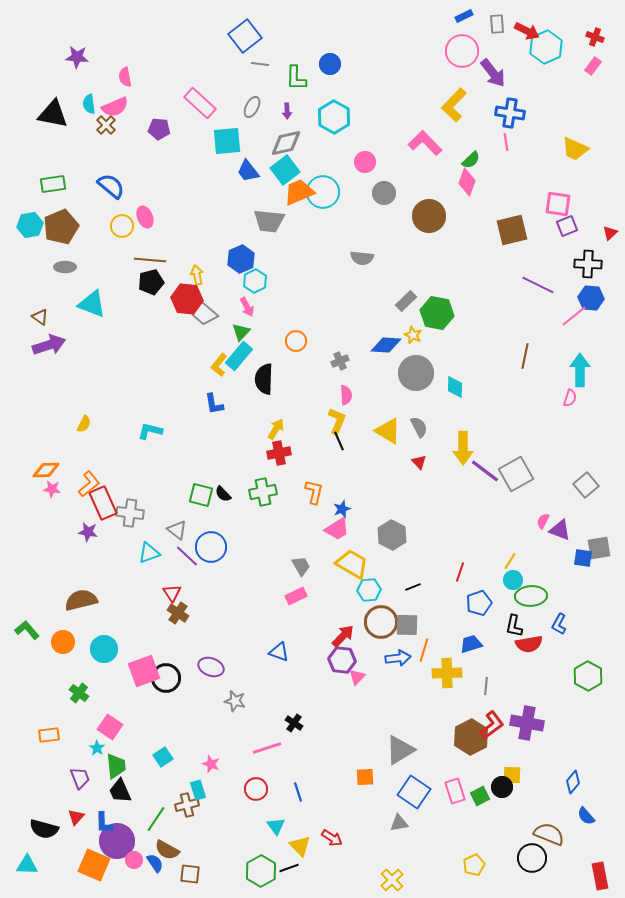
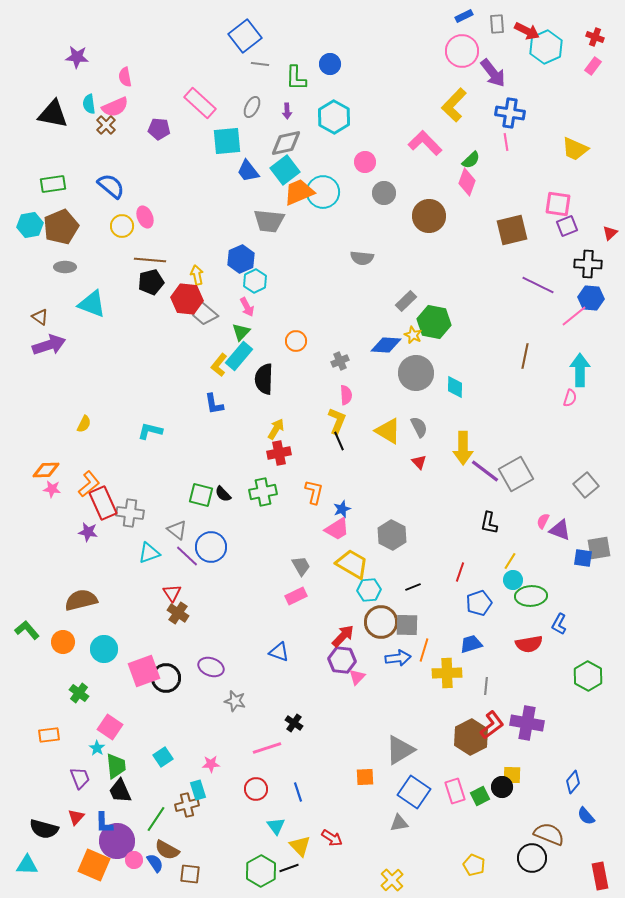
green hexagon at (437, 313): moved 3 px left, 9 px down
black L-shape at (514, 626): moved 25 px left, 103 px up
pink star at (211, 764): rotated 24 degrees counterclockwise
yellow pentagon at (474, 865): rotated 25 degrees counterclockwise
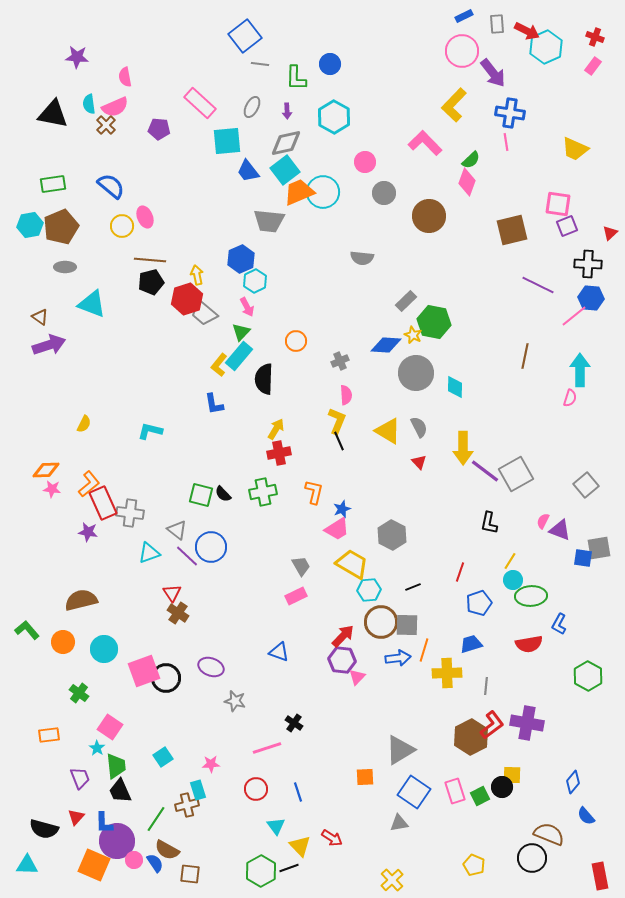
red hexagon at (187, 299): rotated 24 degrees counterclockwise
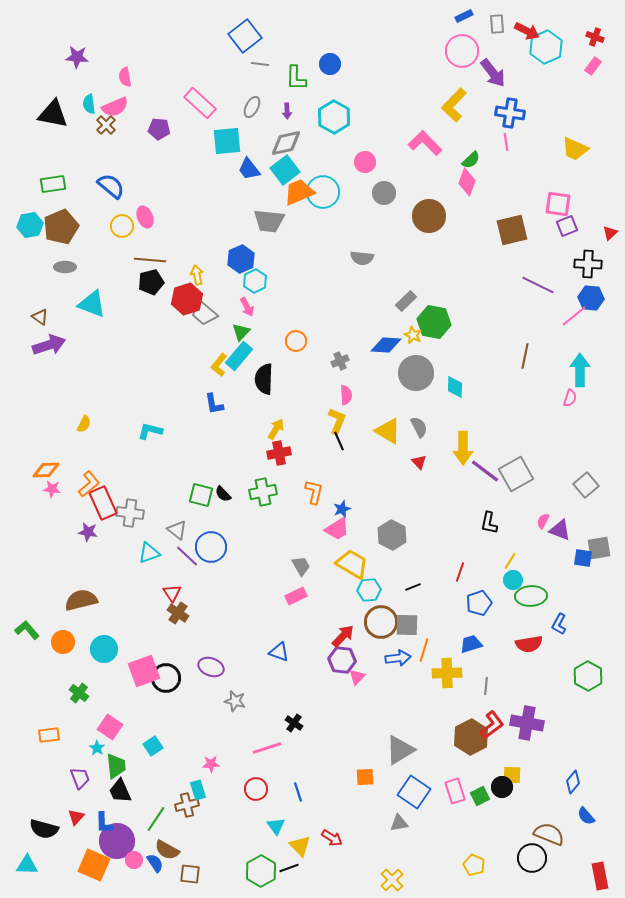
blue trapezoid at (248, 171): moved 1 px right, 2 px up
cyan square at (163, 757): moved 10 px left, 11 px up
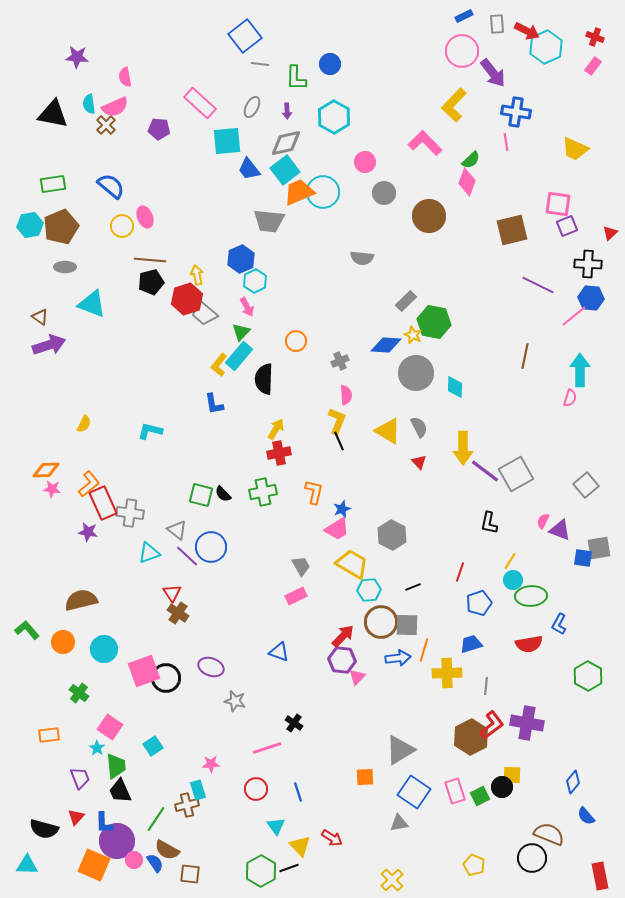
blue cross at (510, 113): moved 6 px right, 1 px up
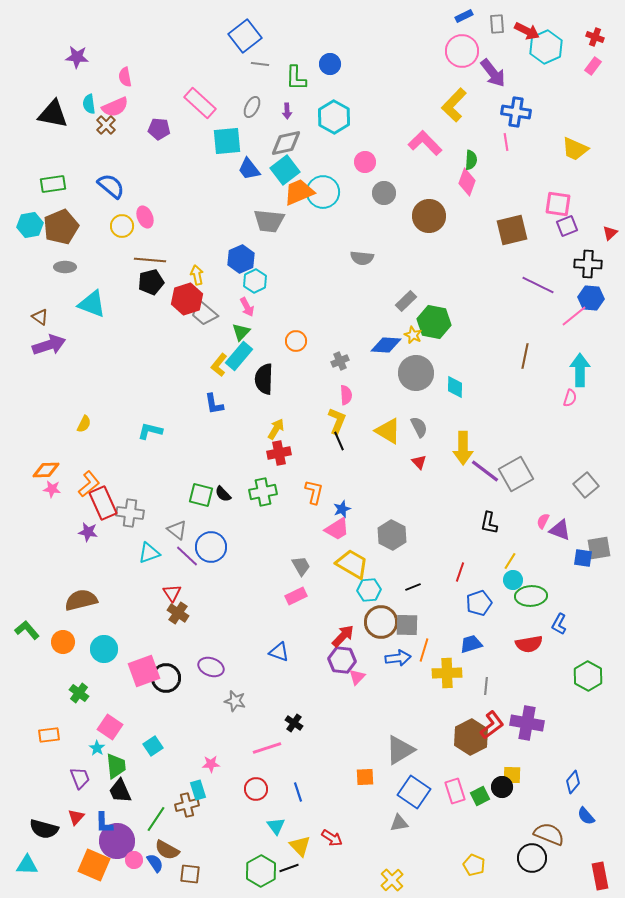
green semicircle at (471, 160): rotated 42 degrees counterclockwise
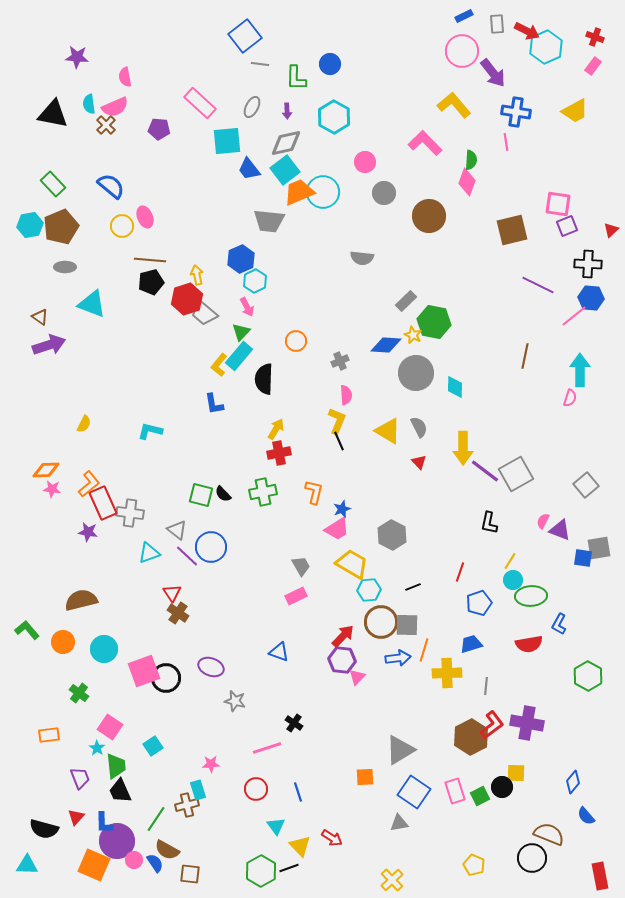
yellow L-shape at (454, 105): rotated 96 degrees clockwise
yellow trapezoid at (575, 149): moved 38 px up; rotated 52 degrees counterclockwise
green rectangle at (53, 184): rotated 55 degrees clockwise
red triangle at (610, 233): moved 1 px right, 3 px up
yellow square at (512, 775): moved 4 px right, 2 px up
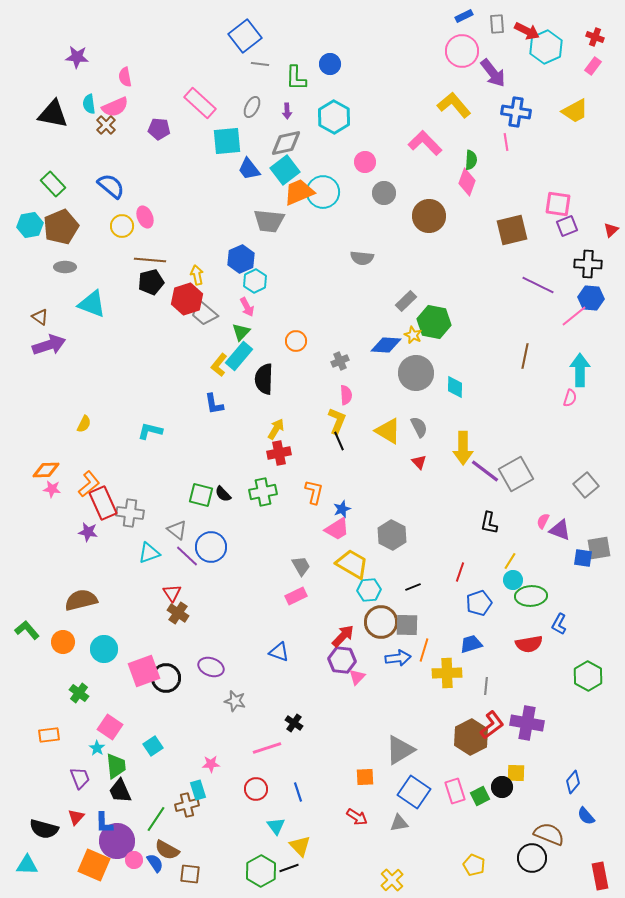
red arrow at (332, 838): moved 25 px right, 21 px up
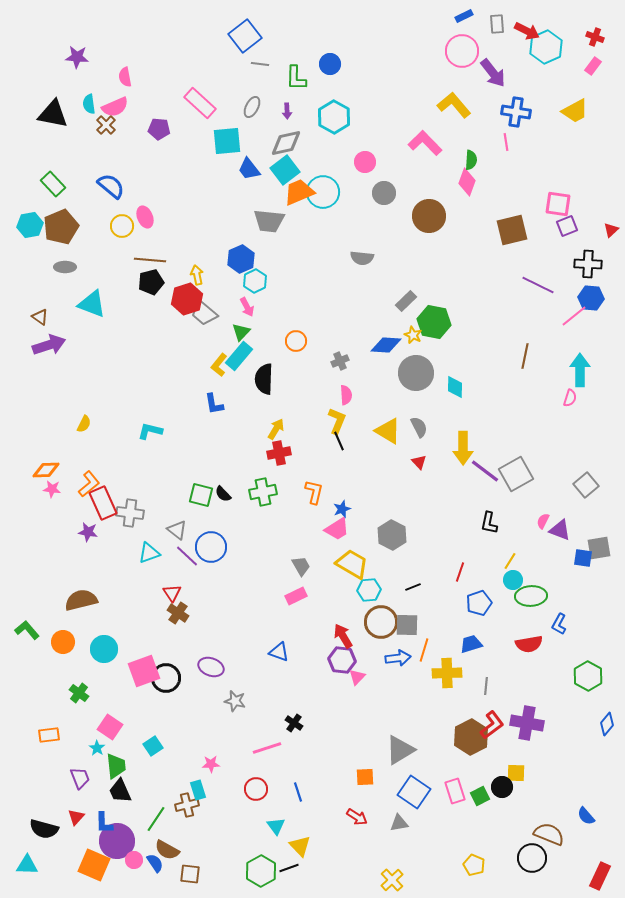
red arrow at (343, 636): rotated 75 degrees counterclockwise
blue diamond at (573, 782): moved 34 px right, 58 px up
red rectangle at (600, 876): rotated 36 degrees clockwise
